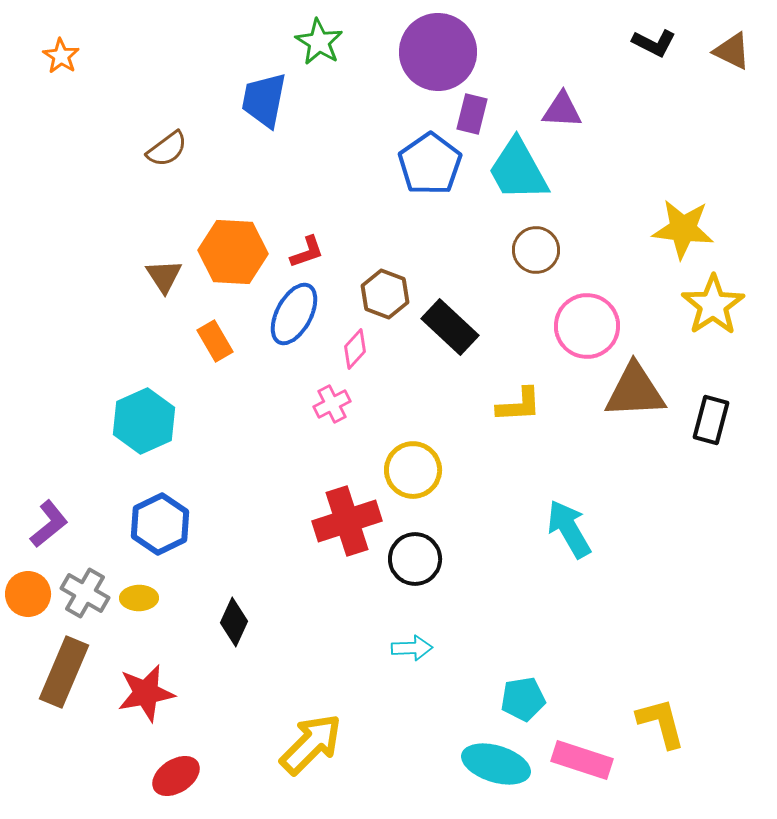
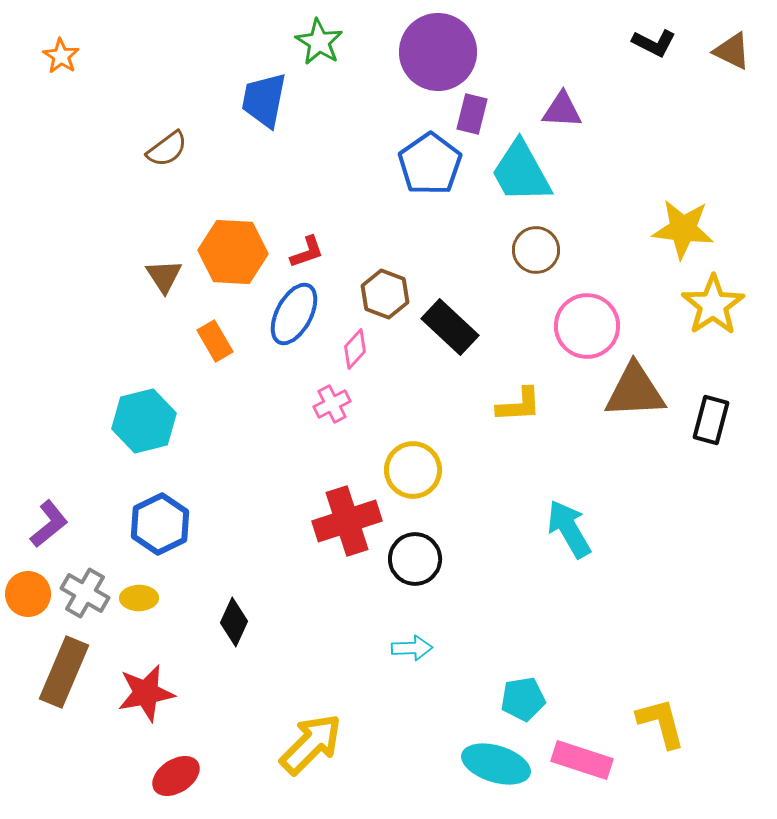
cyan trapezoid at (518, 170): moved 3 px right, 2 px down
cyan hexagon at (144, 421): rotated 10 degrees clockwise
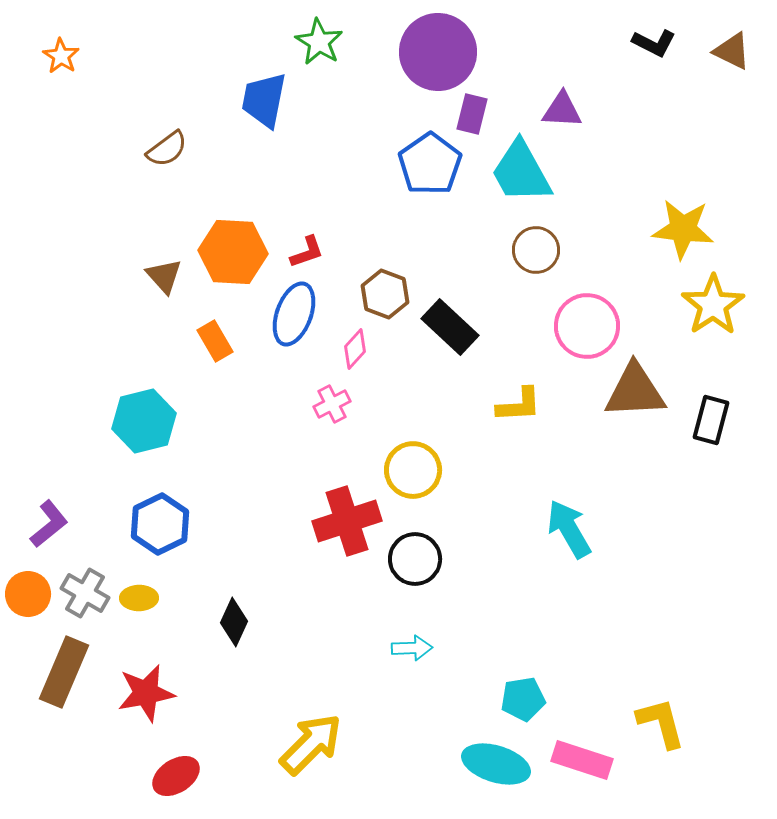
brown triangle at (164, 276): rotated 9 degrees counterclockwise
blue ellipse at (294, 314): rotated 8 degrees counterclockwise
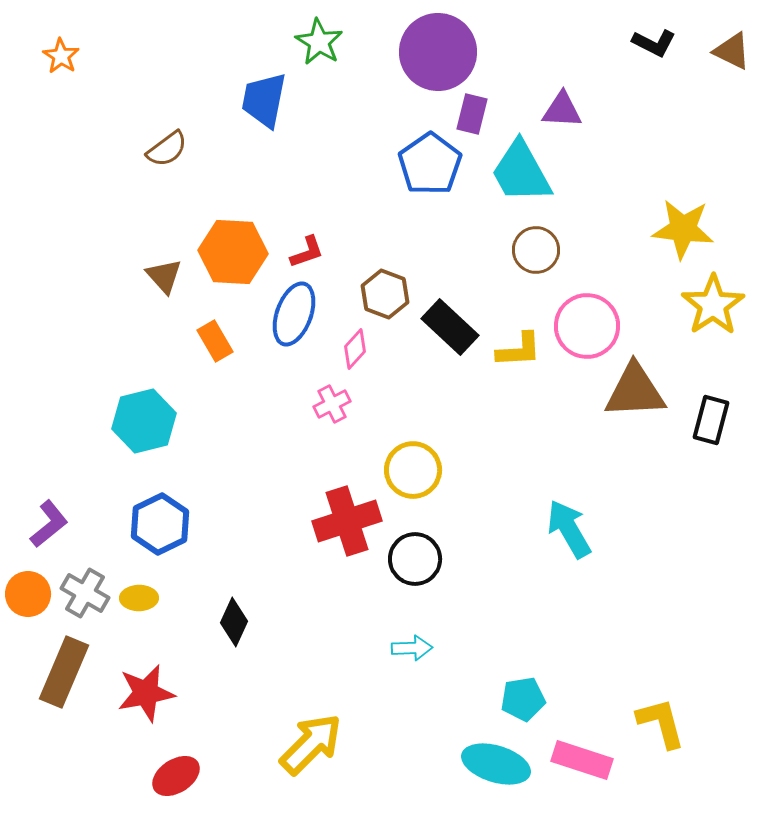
yellow L-shape at (519, 405): moved 55 px up
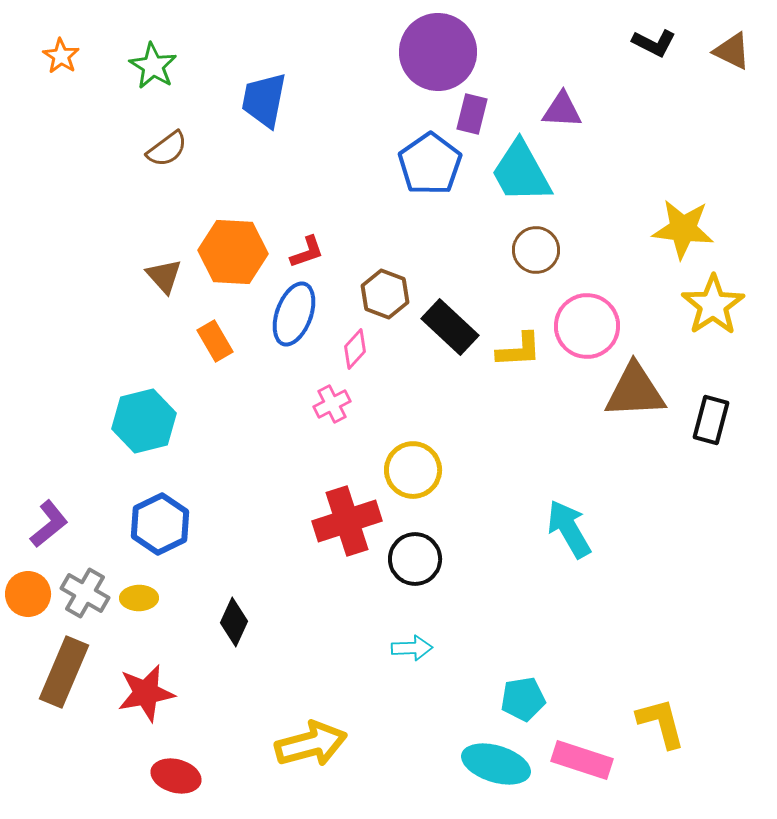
green star at (319, 42): moved 166 px left, 24 px down
yellow arrow at (311, 744): rotated 30 degrees clockwise
red ellipse at (176, 776): rotated 48 degrees clockwise
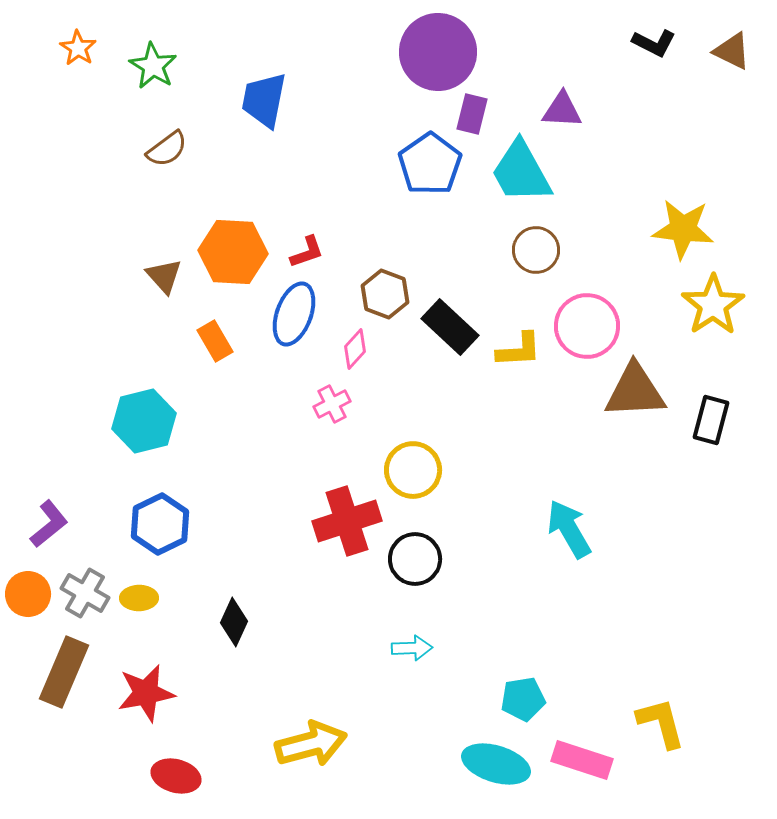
orange star at (61, 56): moved 17 px right, 8 px up
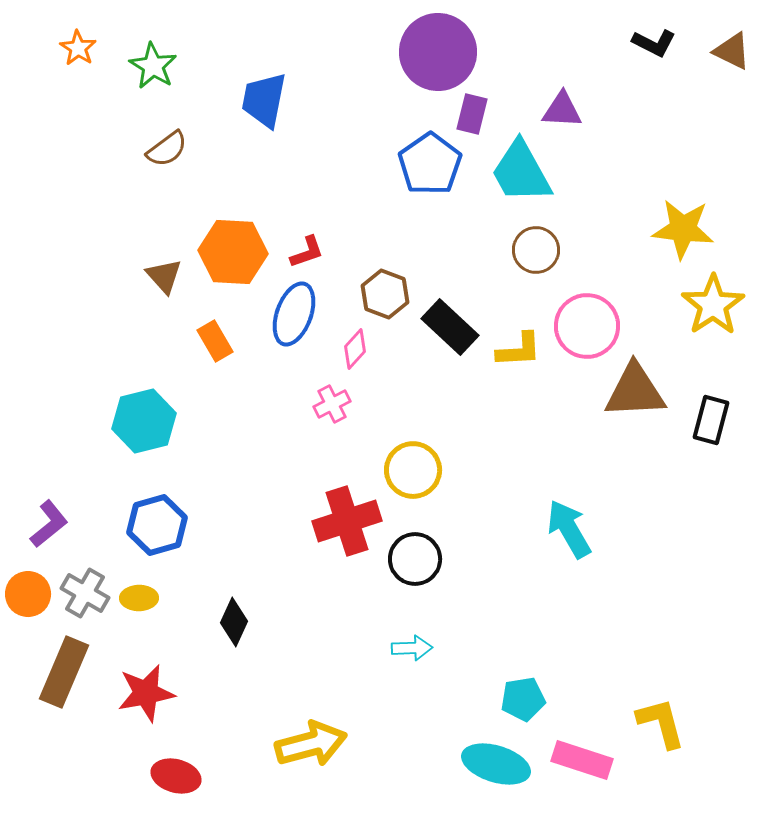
blue hexagon at (160, 524): moved 3 px left, 1 px down; rotated 10 degrees clockwise
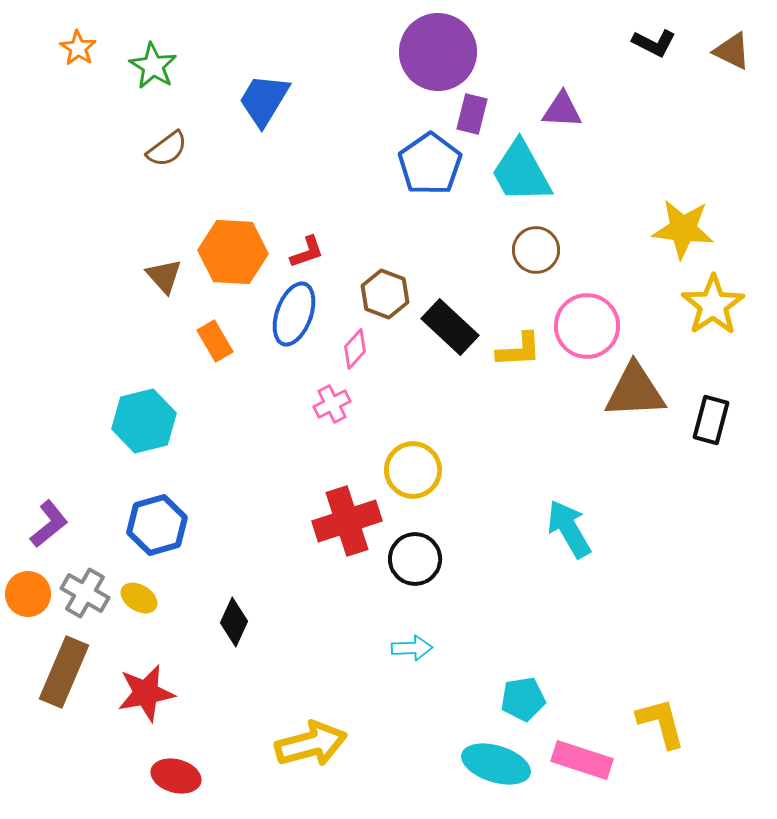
blue trapezoid at (264, 100): rotated 20 degrees clockwise
yellow ellipse at (139, 598): rotated 33 degrees clockwise
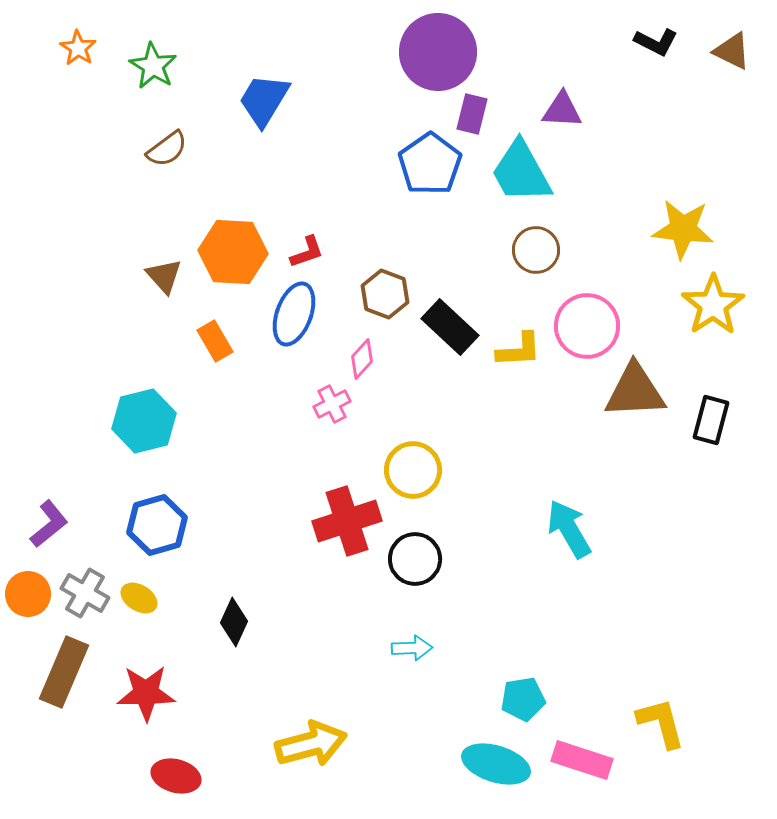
black L-shape at (654, 43): moved 2 px right, 1 px up
pink diamond at (355, 349): moved 7 px right, 10 px down
red star at (146, 693): rotated 10 degrees clockwise
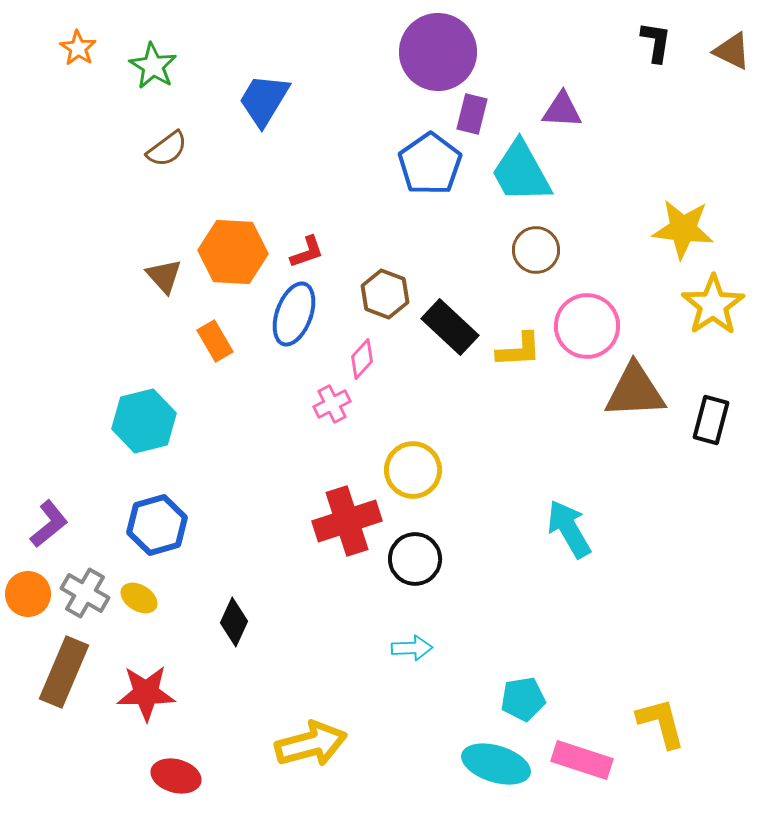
black L-shape at (656, 42): rotated 108 degrees counterclockwise
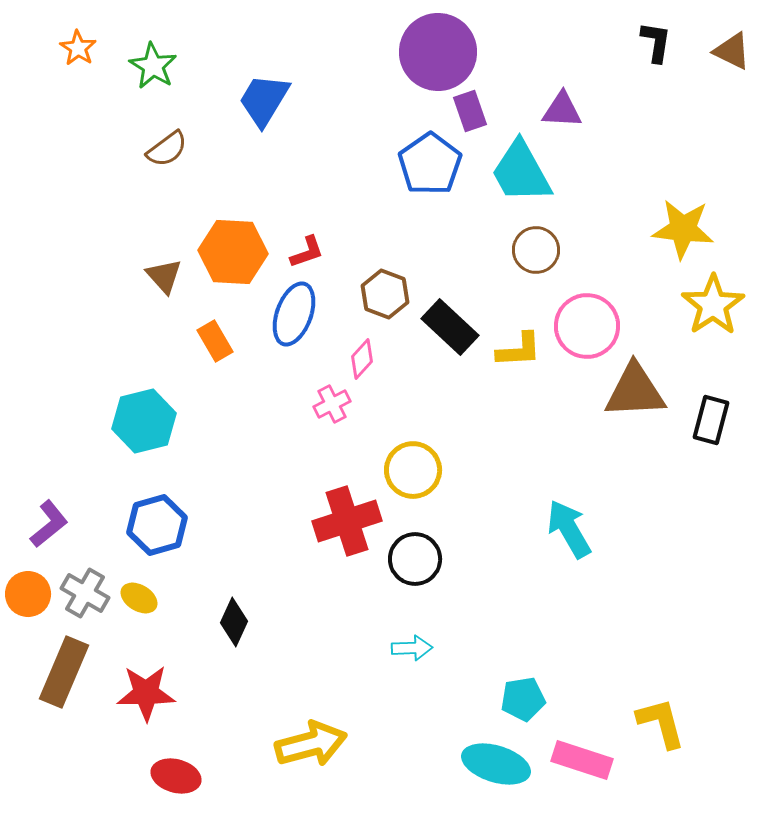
purple rectangle at (472, 114): moved 2 px left, 3 px up; rotated 33 degrees counterclockwise
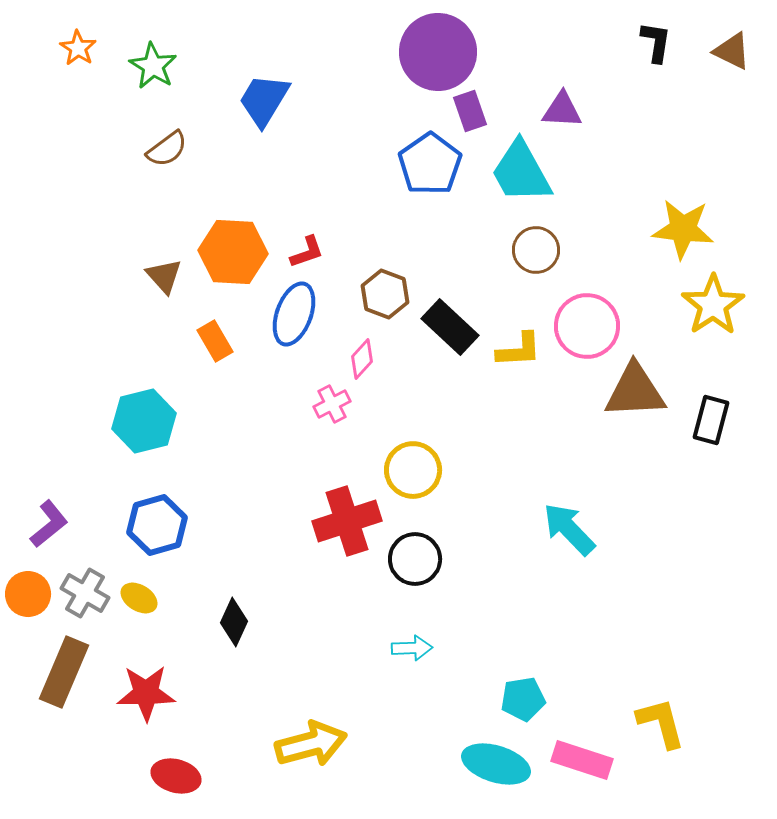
cyan arrow at (569, 529): rotated 14 degrees counterclockwise
